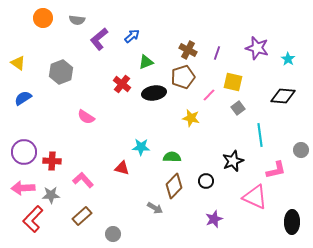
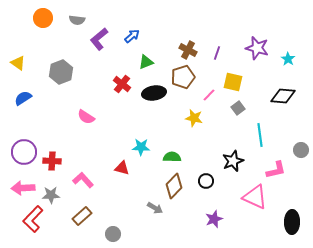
yellow star at (191, 118): moved 3 px right
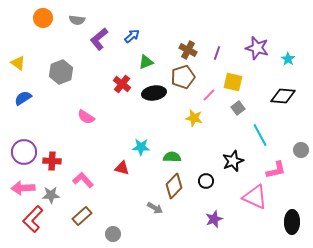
cyan line at (260, 135): rotated 20 degrees counterclockwise
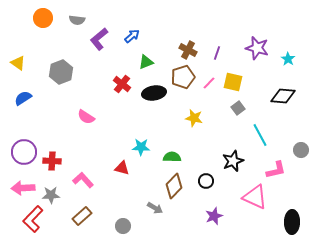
pink line at (209, 95): moved 12 px up
purple star at (214, 219): moved 3 px up
gray circle at (113, 234): moved 10 px right, 8 px up
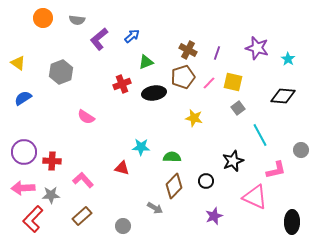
red cross at (122, 84): rotated 30 degrees clockwise
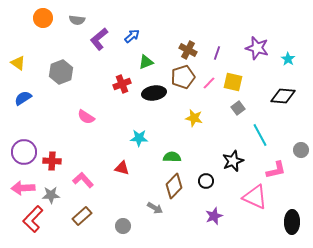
cyan star at (141, 147): moved 2 px left, 9 px up
